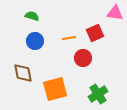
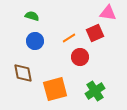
pink triangle: moved 7 px left
orange line: rotated 24 degrees counterclockwise
red circle: moved 3 px left, 1 px up
green cross: moved 3 px left, 3 px up
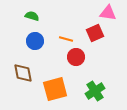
orange line: moved 3 px left, 1 px down; rotated 48 degrees clockwise
red circle: moved 4 px left
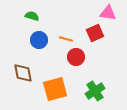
blue circle: moved 4 px right, 1 px up
